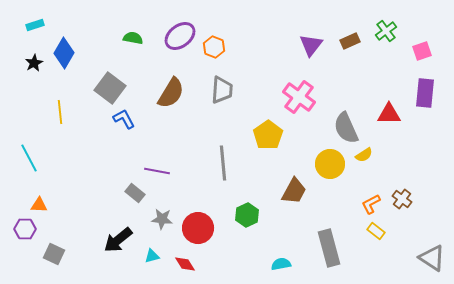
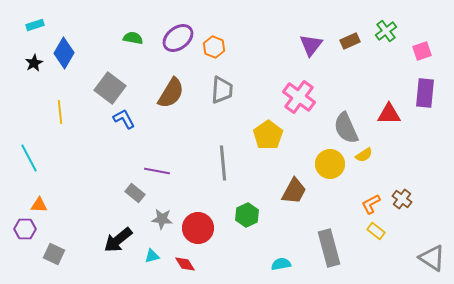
purple ellipse at (180, 36): moved 2 px left, 2 px down
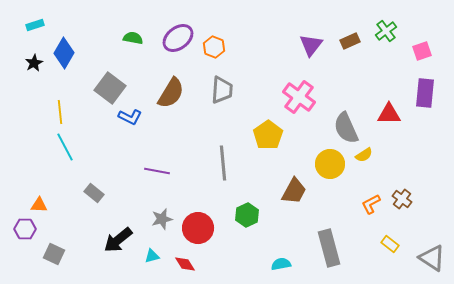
blue L-shape at (124, 119): moved 6 px right, 2 px up; rotated 145 degrees clockwise
cyan line at (29, 158): moved 36 px right, 11 px up
gray rectangle at (135, 193): moved 41 px left
gray star at (162, 219): rotated 20 degrees counterclockwise
yellow rectangle at (376, 231): moved 14 px right, 13 px down
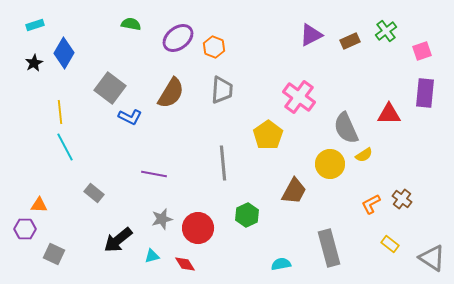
green semicircle at (133, 38): moved 2 px left, 14 px up
purple triangle at (311, 45): moved 10 px up; rotated 25 degrees clockwise
purple line at (157, 171): moved 3 px left, 3 px down
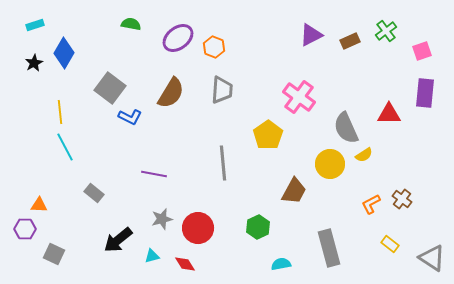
green hexagon at (247, 215): moved 11 px right, 12 px down
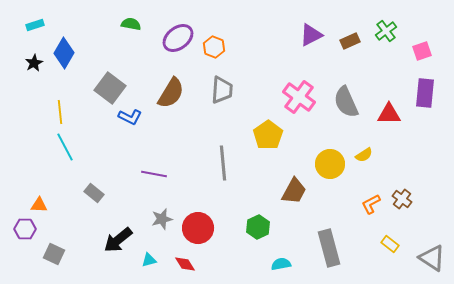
gray semicircle at (346, 128): moved 26 px up
cyan triangle at (152, 256): moved 3 px left, 4 px down
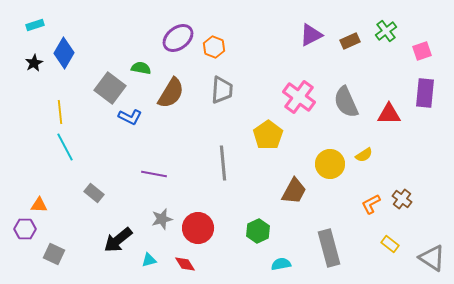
green semicircle at (131, 24): moved 10 px right, 44 px down
green hexagon at (258, 227): moved 4 px down
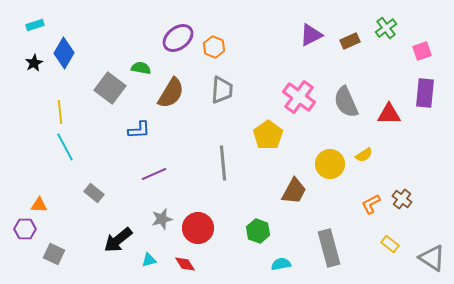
green cross at (386, 31): moved 3 px up
blue L-shape at (130, 117): moved 9 px right, 13 px down; rotated 30 degrees counterclockwise
purple line at (154, 174): rotated 35 degrees counterclockwise
green hexagon at (258, 231): rotated 15 degrees counterclockwise
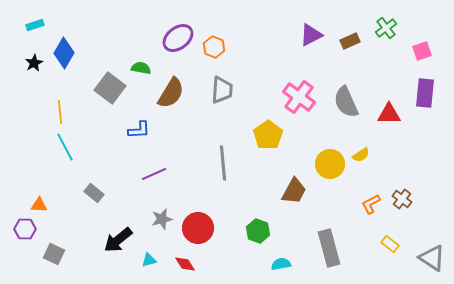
yellow semicircle at (364, 155): moved 3 px left
